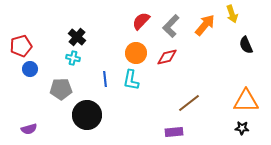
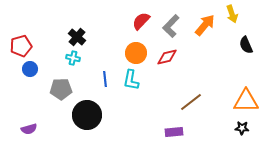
brown line: moved 2 px right, 1 px up
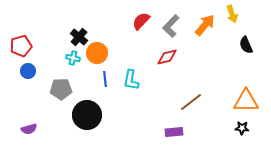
black cross: moved 2 px right
orange circle: moved 39 px left
blue circle: moved 2 px left, 2 px down
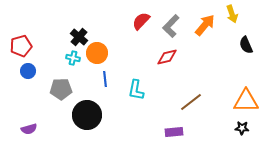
cyan L-shape: moved 5 px right, 10 px down
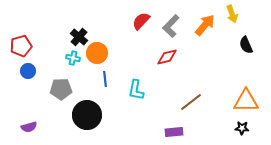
purple semicircle: moved 2 px up
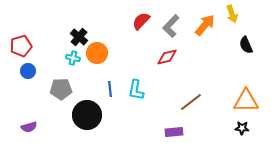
blue line: moved 5 px right, 10 px down
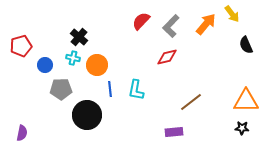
yellow arrow: rotated 18 degrees counterclockwise
orange arrow: moved 1 px right, 1 px up
orange circle: moved 12 px down
blue circle: moved 17 px right, 6 px up
purple semicircle: moved 7 px left, 6 px down; rotated 63 degrees counterclockwise
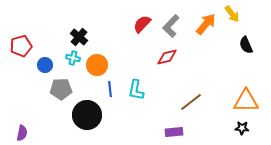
red semicircle: moved 1 px right, 3 px down
